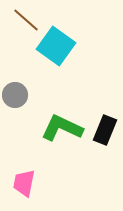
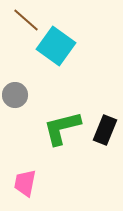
green L-shape: rotated 39 degrees counterclockwise
pink trapezoid: moved 1 px right
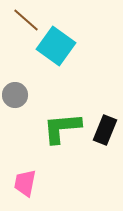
green L-shape: rotated 9 degrees clockwise
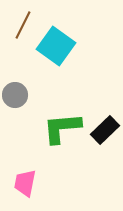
brown line: moved 3 px left, 5 px down; rotated 76 degrees clockwise
black rectangle: rotated 24 degrees clockwise
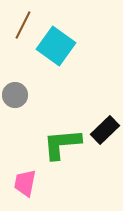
green L-shape: moved 16 px down
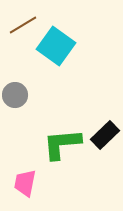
brown line: rotated 32 degrees clockwise
black rectangle: moved 5 px down
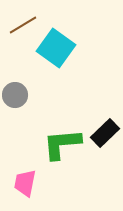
cyan square: moved 2 px down
black rectangle: moved 2 px up
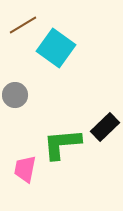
black rectangle: moved 6 px up
pink trapezoid: moved 14 px up
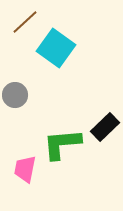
brown line: moved 2 px right, 3 px up; rotated 12 degrees counterclockwise
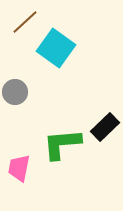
gray circle: moved 3 px up
pink trapezoid: moved 6 px left, 1 px up
